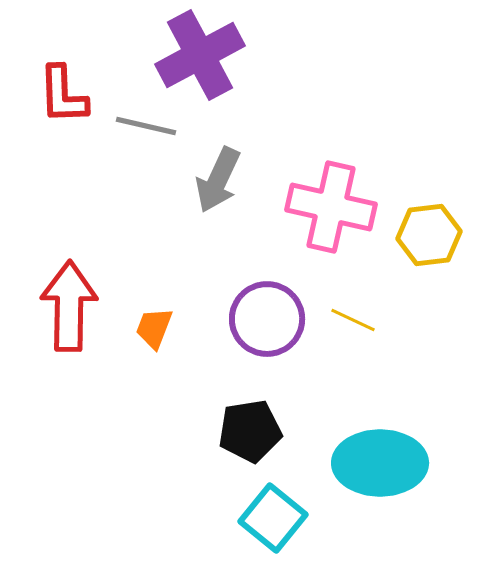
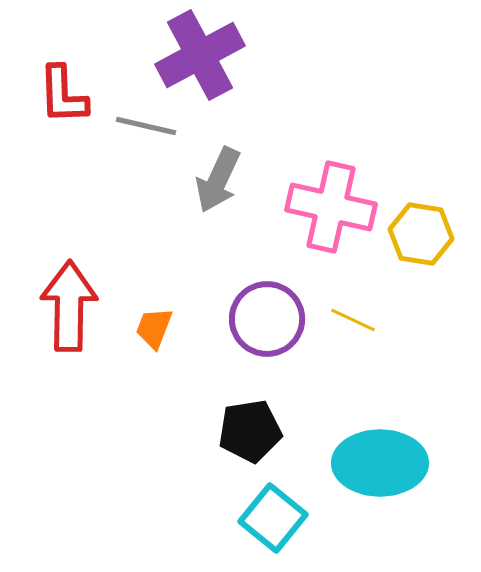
yellow hexagon: moved 8 px left, 1 px up; rotated 16 degrees clockwise
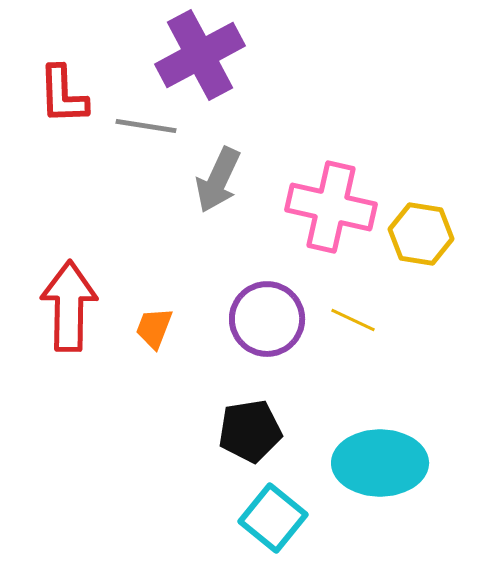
gray line: rotated 4 degrees counterclockwise
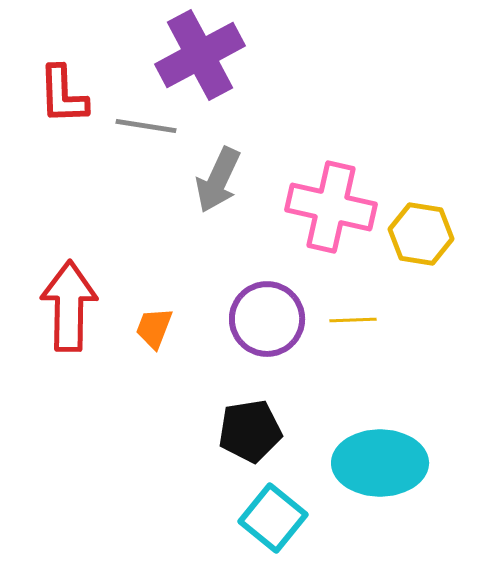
yellow line: rotated 27 degrees counterclockwise
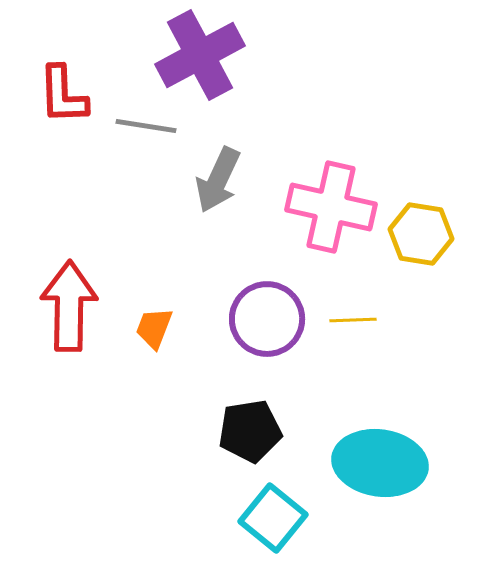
cyan ellipse: rotated 8 degrees clockwise
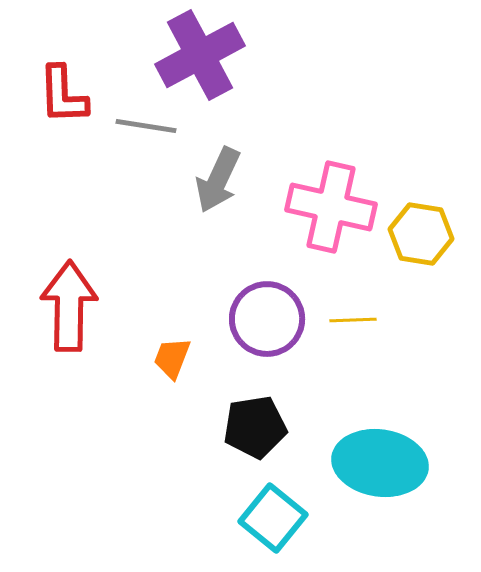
orange trapezoid: moved 18 px right, 30 px down
black pentagon: moved 5 px right, 4 px up
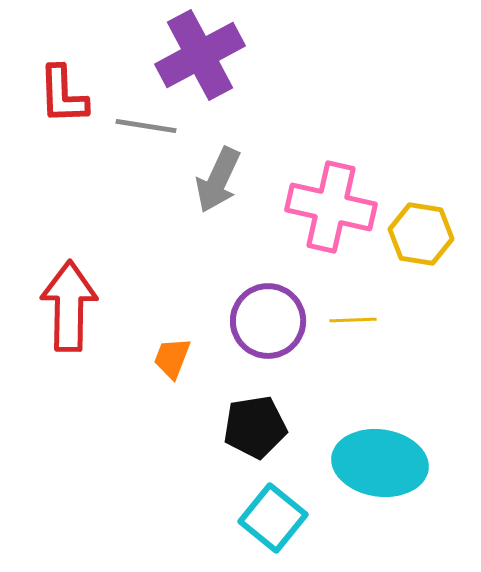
purple circle: moved 1 px right, 2 px down
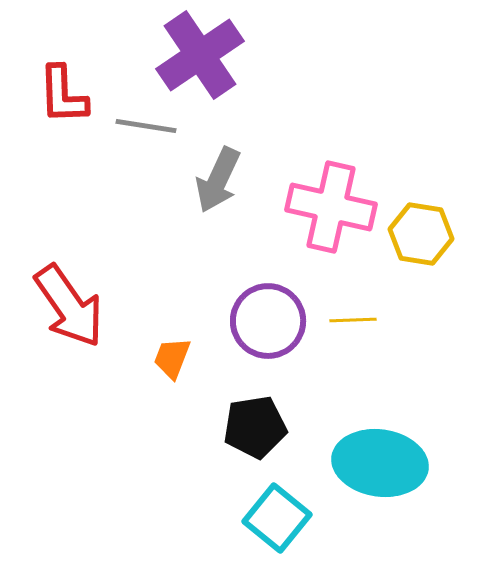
purple cross: rotated 6 degrees counterclockwise
red arrow: rotated 144 degrees clockwise
cyan square: moved 4 px right
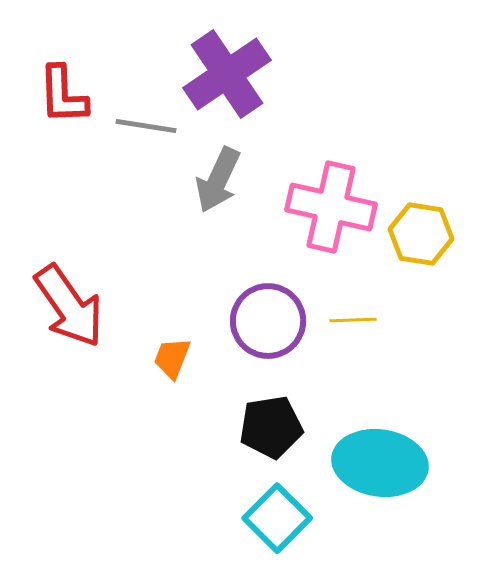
purple cross: moved 27 px right, 19 px down
black pentagon: moved 16 px right
cyan square: rotated 6 degrees clockwise
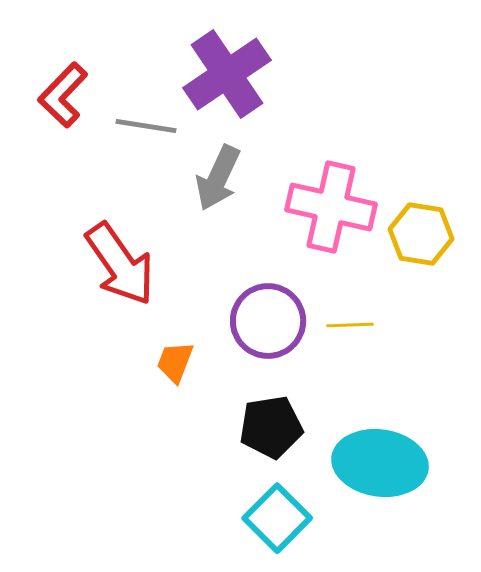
red L-shape: rotated 46 degrees clockwise
gray arrow: moved 2 px up
red arrow: moved 51 px right, 42 px up
yellow line: moved 3 px left, 5 px down
orange trapezoid: moved 3 px right, 4 px down
